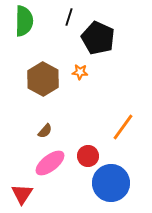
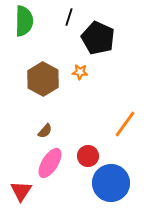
orange line: moved 2 px right, 3 px up
pink ellipse: rotated 20 degrees counterclockwise
red triangle: moved 1 px left, 3 px up
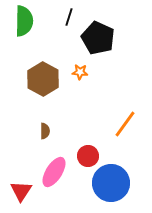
brown semicircle: rotated 42 degrees counterclockwise
pink ellipse: moved 4 px right, 9 px down
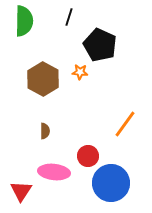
black pentagon: moved 2 px right, 7 px down
pink ellipse: rotated 64 degrees clockwise
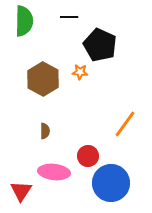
black line: rotated 72 degrees clockwise
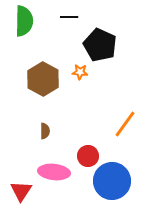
blue circle: moved 1 px right, 2 px up
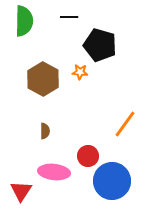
black pentagon: rotated 8 degrees counterclockwise
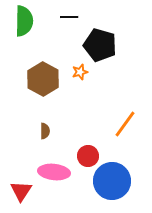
orange star: rotated 21 degrees counterclockwise
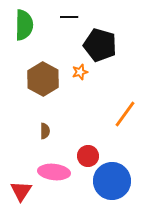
green semicircle: moved 4 px down
orange line: moved 10 px up
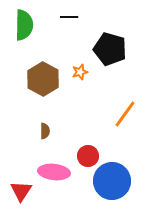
black pentagon: moved 10 px right, 4 px down
